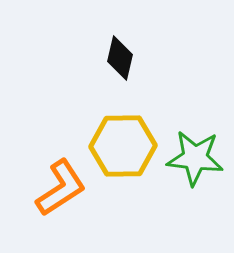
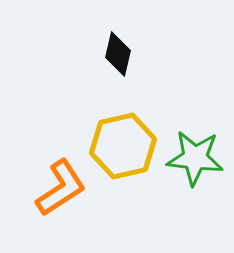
black diamond: moved 2 px left, 4 px up
yellow hexagon: rotated 12 degrees counterclockwise
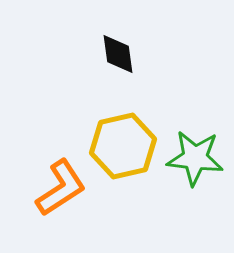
black diamond: rotated 21 degrees counterclockwise
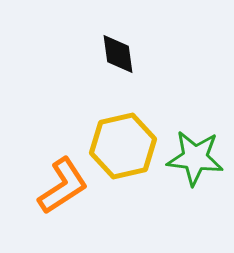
orange L-shape: moved 2 px right, 2 px up
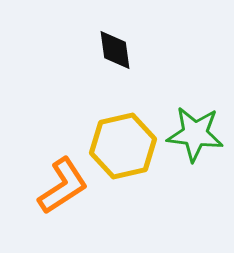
black diamond: moved 3 px left, 4 px up
green star: moved 24 px up
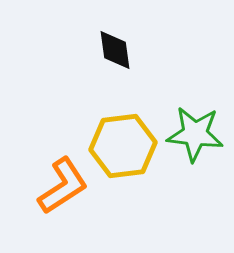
yellow hexagon: rotated 6 degrees clockwise
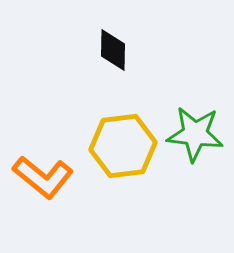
black diamond: moved 2 px left; rotated 9 degrees clockwise
orange L-shape: moved 20 px left, 9 px up; rotated 72 degrees clockwise
